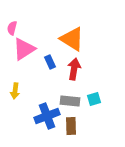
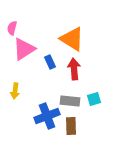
red arrow: rotated 15 degrees counterclockwise
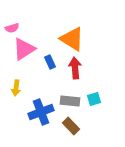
pink semicircle: rotated 120 degrees counterclockwise
red arrow: moved 1 px right, 1 px up
yellow arrow: moved 1 px right, 3 px up
blue cross: moved 6 px left, 4 px up
brown rectangle: rotated 42 degrees counterclockwise
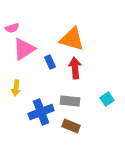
orange triangle: rotated 16 degrees counterclockwise
cyan square: moved 13 px right; rotated 16 degrees counterclockwise
brown rectangle: rotated 24 degrees counterclockwise
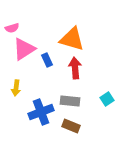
blue rectangle: moved 3 px left, 2 px up
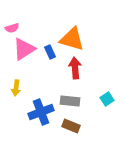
blue rectangle: moved 3 px right, 8 px up
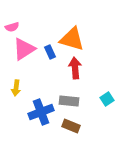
pink semicircle: moved 1 px up
gray rectangle: moved 1 px left
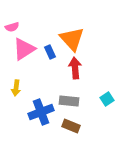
orange triangle: rotated 32 degrees clockwise
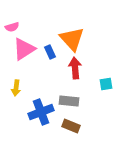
cyan square: moved 1 px left, 15 px up; rotated 24 degrees clockwise
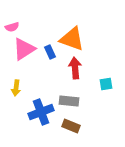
orange triangle: rotated 28 degrees counterclockwise
